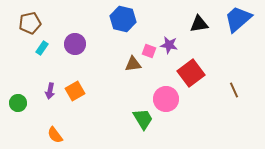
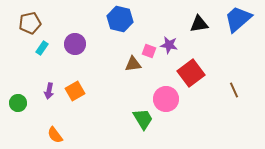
blue hexagon: moved 3 px left
purple arrow: moved 1 px left
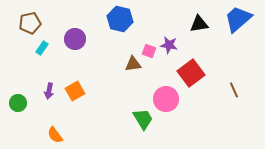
purple circle: moved 5 px up
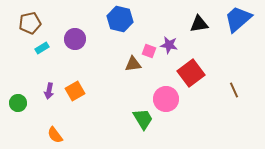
cyan rectangle: rotated 24 degrees clockwise
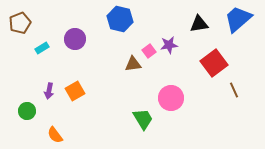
brown pentagon: moved 10 px left; rotated 10 degrees counterclockwise
purple star: rotated 18 degrees counterclockwise
pink square: rotated 32 degrees clockwise
red square: moved 23 px right, 10 px up
pink circle: moved 5 px right, 1 px up
green circle: moved 9 px right, 8 px down
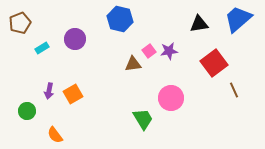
purple star: moved 6 px down
orange square: moved 2 px left, 3 px down
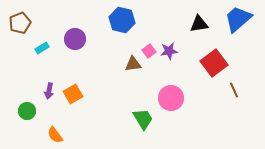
blue hexagon: moved 2 px right, 1 px down
